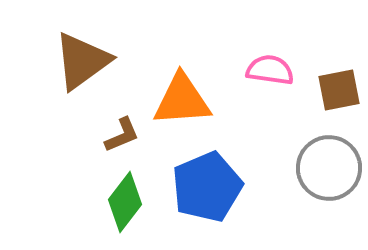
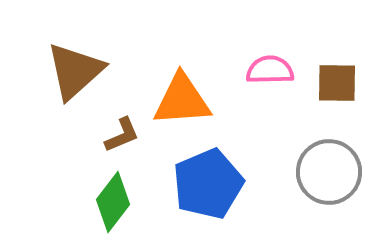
brown triangle: moved 7 px left, 10 px down; rotated 6 degrees counterclockwise
pink semicircle: rotated 9 degrees counterclockwise
brown square: moved 2 px left, 7 px up; rotated 12 degrees clockwise
gray circle: moved 4 px down
blue pentagon: moved 1 px right, 3 px up
green diamond: moved 12 px left
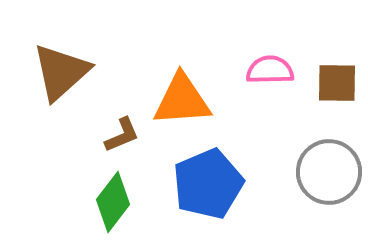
brown triangle: moved 14 px left, 1 px down
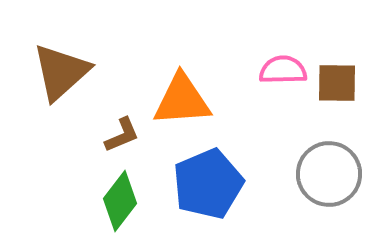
pink semicircle: moved 13 px right
gray circle: moved 2 px down
green diamond: moved 7 px right, 1 px up
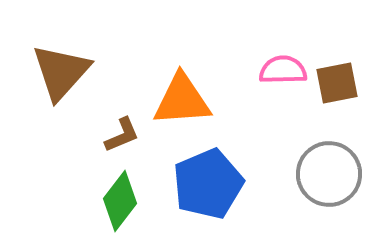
brown triangle: rotated 6 degrees counterclockwise
brown square: rotated 12 degrees counterclockwise
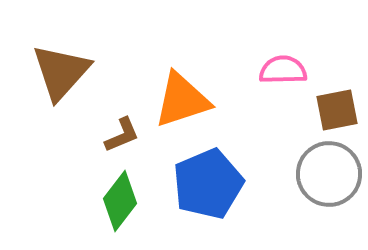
brown square: moved 27 px down
orange triangle: rotated 14 degrees counterclockwise
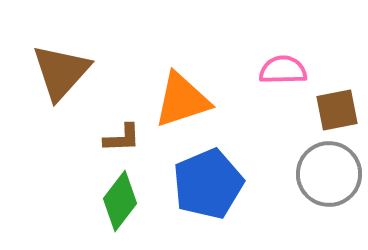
brown L-shape: moved 3 px down; rotated 21 degrees clockwise
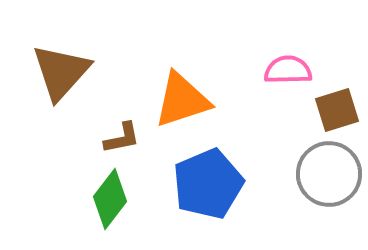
pink semicircle: moved 5 px right
brown square: rotated 6 degrees counterclockwise
brown L-shape: rotated 9 degrees counterclockwise
green diamond: moved 10 px left, 2 px up
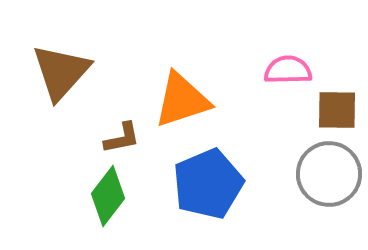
brown square: rotated 18 degrees clockwise
green diamond: moved 2 px left, 3 px up
